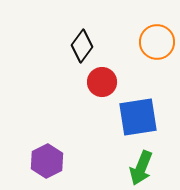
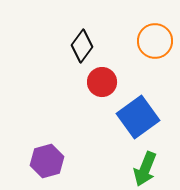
orange circle: moved 2 px left, 1 px up
blue square: rotated 27 degrees counterclockwise
purple hexagon: rotated 12 degrees clockwise
green arrow: moved 4 px right, 1 px down
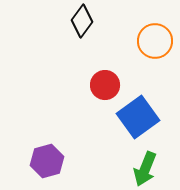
black diamond: moved 25 px up
red circle: moved 3 px right, 3 px down
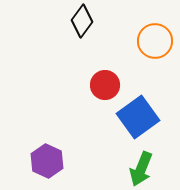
purple hexagon: rotated 20 degrees counterclockwise
green arrow: moved 4 px left
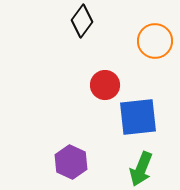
blue square: rotated 30 degrees clockwise
purple hexagon: moved 24 px right, 1 px down
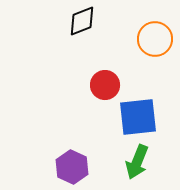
black diamond: rotated 32 degrees clockwise
orange circle: moved 2 px up
purple hexagon: moved 1 px right, 5 px down
green arrow: moved 4 px left, 7 px up
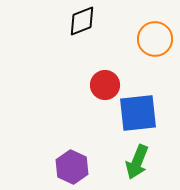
blue square: moved 4 px up
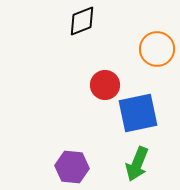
orange circle: moved 2 px right, 10 px down
blue square: rotated 6 degrees counterclockwise
green arrow: moved 2 px down
purple hexagon: rotated 20 degrees counterclockwise
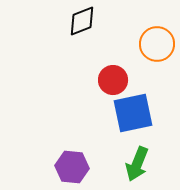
orange circle: moved 5 px up
red circle: moved 8 px right, 5 px up
blue square: moved 5 px left
